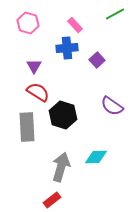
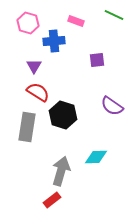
green line: moved 1 px left, 1 px down; rotated 54 degrees clockwise
pink rectangle: moved 1 px right, 4 px up; rotated 28 degrees counterclockwise
blue cross: moved 13 px left, 7 px up
purple square: rotated 35 degrees clockwise
gray rectangle: rotated 12 degrees clockwise
gray arrow: moved 4 px down
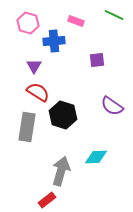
red rectangle: moved 5 px left
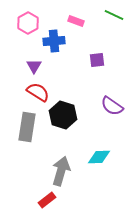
pink hexagon: rotated 15 degrees clockwise
cyan diamond: moved 3 px right
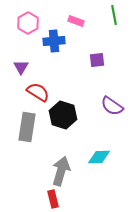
green line: rotated 54 degrees clockwise
purple triangle: moved 13 px left, 1 px down
red rectangle: moved 6 px right, 1 px up; rotated 66 degrees counterclockwise
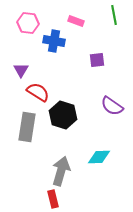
pink hexagon: rotated 25 degrees counterclockwise
blue cross: rotated 15 degrees clockwise
purple triangle: moved 3 px down
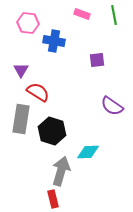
pink rectangle: moved 6 px right, 7 px up
black hexagon: moved 11 px left, 16 px down
gray rectangle: moved 6 px left, 8 px up
cyan diamond: moved 11 px left, 5 px up
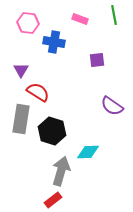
pink rectangle: moved 2 px left, 5 px down
blue cross: moved 1 px down
red rectangle: moved 1 px down; rotated 66 degrees clockwise
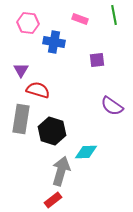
red semicircle: moved 2 px up; rotated 15 degrees counterclockwise
cyan diamond: moved 2 px left
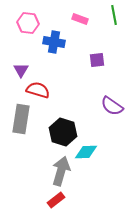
black hexagon: moved 11 px right, 1 px down
red rectangle: moved 3 px right
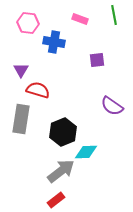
black hexagon: rotated 20 degrees clockwise
gray arrow: rotated 36 degrees clockwise
